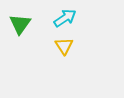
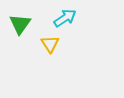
yellow triangle: moved 14 px left, 2 px up
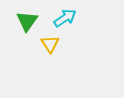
green triangle: moved 7 px right, 3 px up
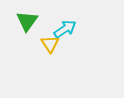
cyan arrow: moved 11 px down
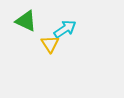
green triangle: moved 1 px left; rotated 40 degrees counterclockwise
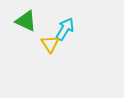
cyan arrow: rotated 25 degrees counterclockwise
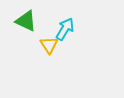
yellow triangle: moved 1 px left, 1 px down
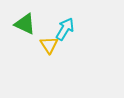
green triangle: moved 1 px left, 3 px down
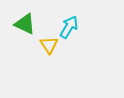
cyan arrow: moved 4 px right, 2 px up
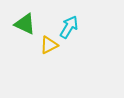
yellow triangle: rotated 36 degrees clockwise
